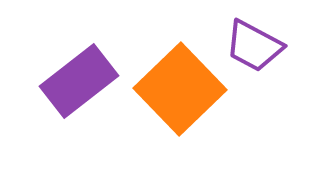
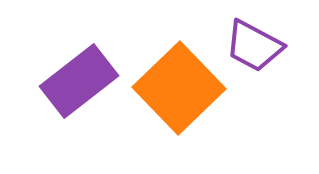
orange square: moved 1 px left, 1 px up
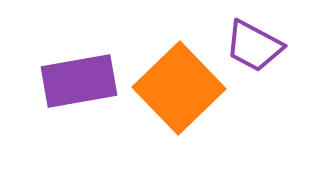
purple rectangle: rotated 28 degrees clockwise
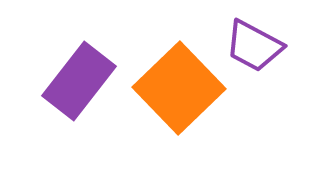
purple rectangle: rotated 42 degrees counterclockwise
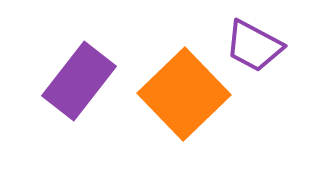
orange square: moved 5 px right, 6 px down
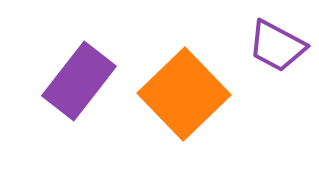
purple trapezoid: moved 23 px right
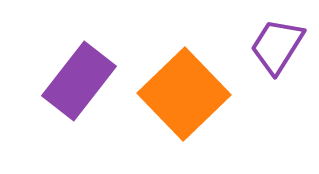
purple trapezoid: rotated 94 degrees clockwise
